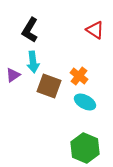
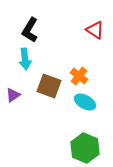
cyan arrow: moved 8 px left, 3 px up
purple triangle: moved 20 px down
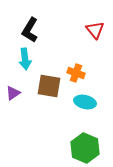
red triangle: rotated 18 degrees clockwise
orange cross: moved 3 px left, 3 px up; rotated 18 degrees counterclockwise
brown square: rotated 10 degrees counterclockwise
purple triangle: moved 2 px up
cyan ellipse: rotated 15 degrees counterclockwise
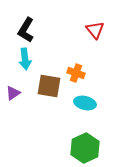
black L-shape: moved 4 px left
cyan ellipse: moved 1 px down
green hexagon: rotated 12 degrees clockwise
